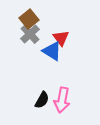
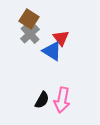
brown square: rotated 18 degrees counterclockwise
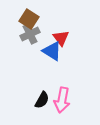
gray cross: rotated 18 degrees clockwise
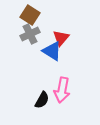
brown square: moved 1 px right, 4 px up
red triangle: rotated 18 degrees clockwise
pink arrow: moved 10 px up
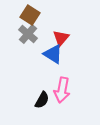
gray cross: moved 2 px left; rotated 24 degrees counterclockwise
blue triangle: moved 1 px right, 3 px down
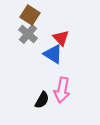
red triangle: rotated 24 degrees counterclockwise
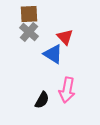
brown square: moved 1 px left, 1 px up; rotated 36 degrees counterclockwise
gray cross: moved 1 px right, 2 px up
red triangle: moved 4 px right, 1 px up
pink arrow: moved 5 px right
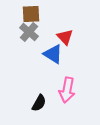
brown square: moved 2 px right
black semicircle: moved 3 px left, 3 px down
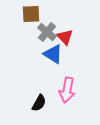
gray cross: moved 18 px right
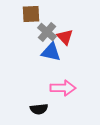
blue triangle: moved 2 px left, 2 px up; rotated 20 degrees counterclockwise
pink arrow: moved 4 px left, 2 px up; rotated 100 degrees counterclockwise
black semicircle: moved 6 px down; rotated 54 degrees clockwise
